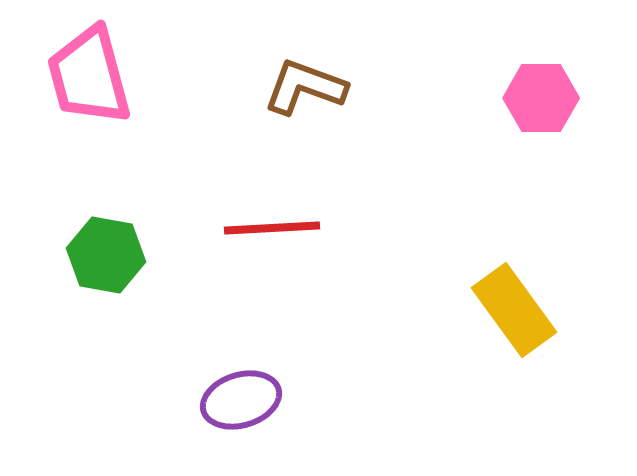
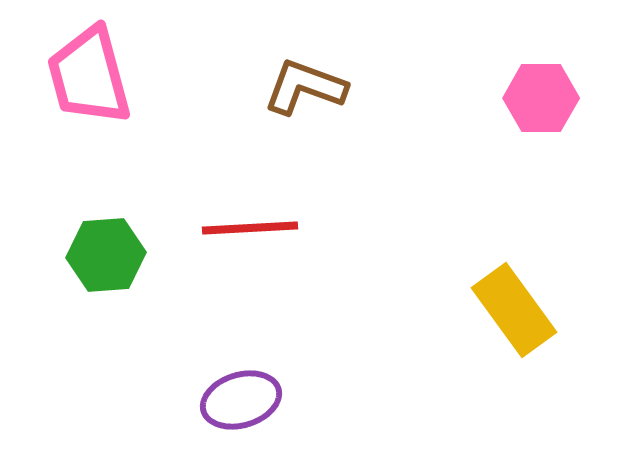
red line: moved 22 px left
green hexagon: rotated 14 degrees counterclockwise
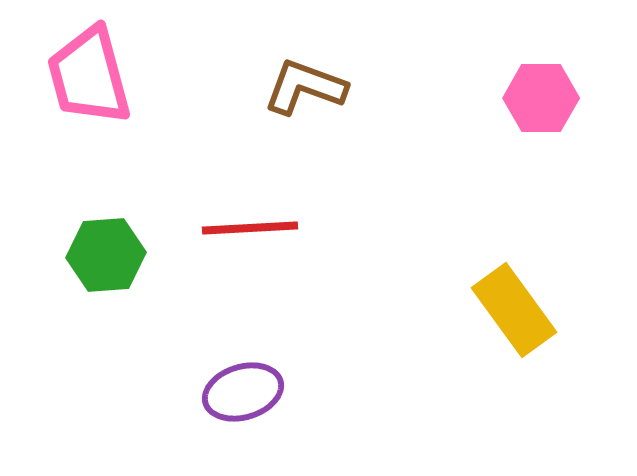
purple ellipse: moved 2 px right, 8 px up
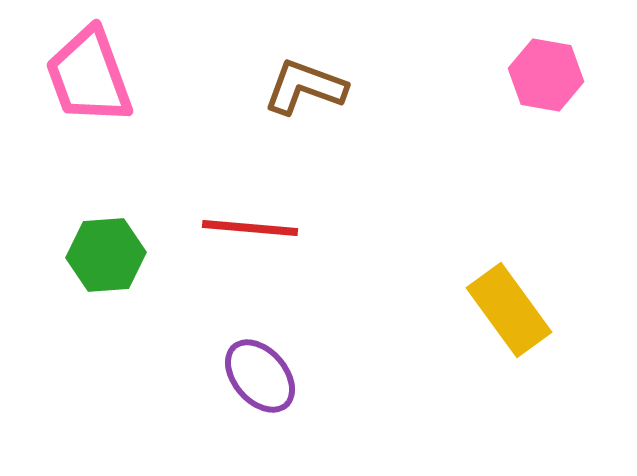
pink trapezoid: rotated 5 degrees counterclockwise
pink hexagon: moved 5 px right, 23 px up; rotated 10 degrees clockwise
red line: rotated 8 degrees clockwise
yellow rectangle: moved 5 px left
purple ellipse: moved 17 px right, 16 px up; rotated 66 degrees clockwise
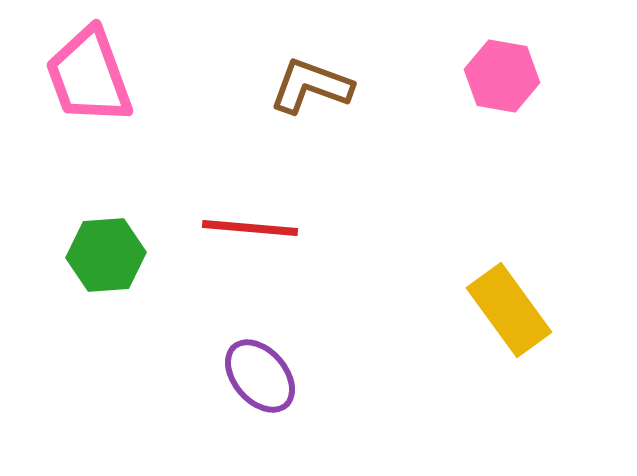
pink hexagon: moved 44 px left, 1 px down
brown L-shape: moved 6 px right, 1 px up
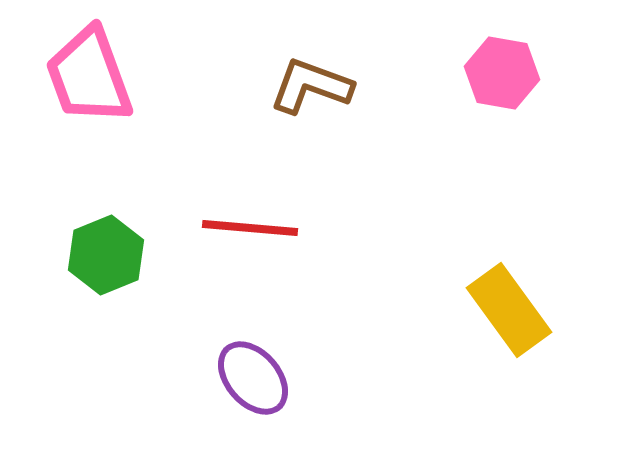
pink hexagon: moved 3 px up
green hexagon: rotated 18 degrees counterclockwise
purple ellipse: moved 7 px left, 2 px down
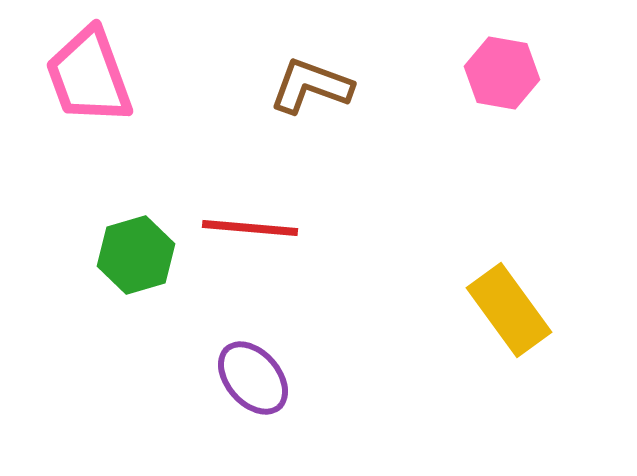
green hexagon: moved 30 px right; rotated 6 degrees clockwise
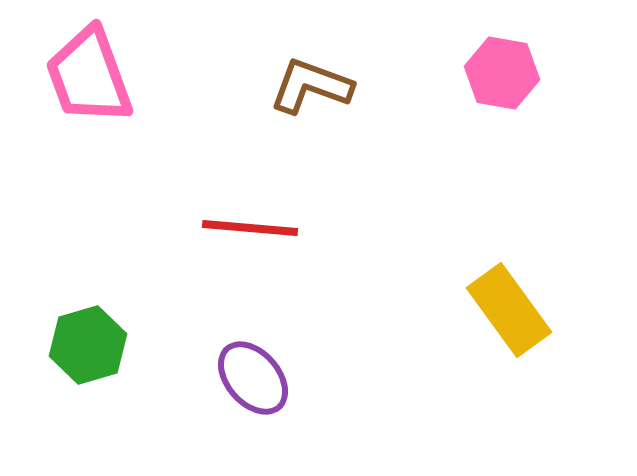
green hexagon: moved 48 px left, 90 px down
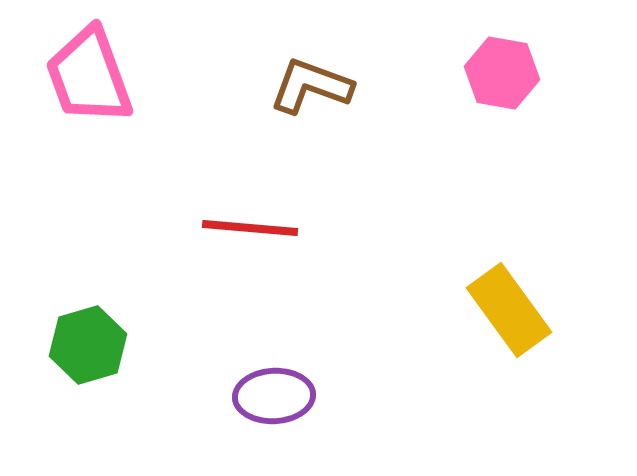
purple ellipse: moved 21 px right, 18 px down; rotated 52 degrees counterclockwise
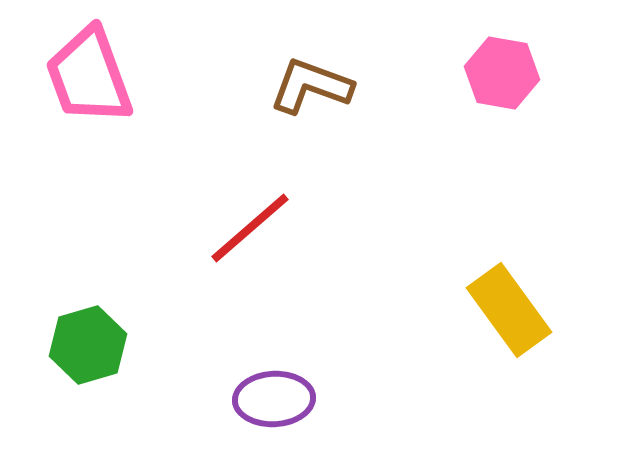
red line: rotated 46 degrees counterclockwise
purple ellipse: moved 3 px down
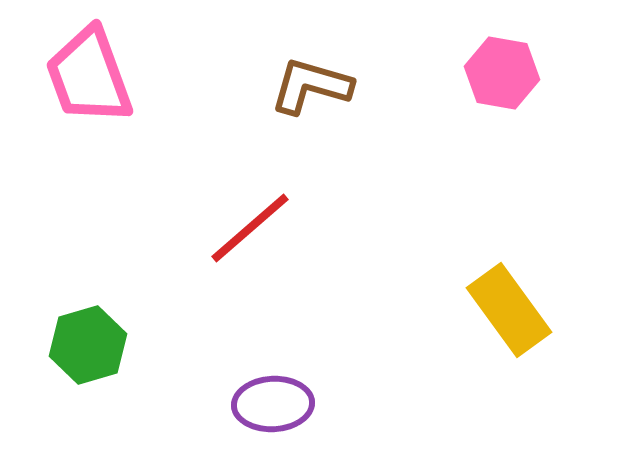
brown L-shape: rotated 4 degrees counterclockwise
purple ellipse: moved 1 px left, 5 px down
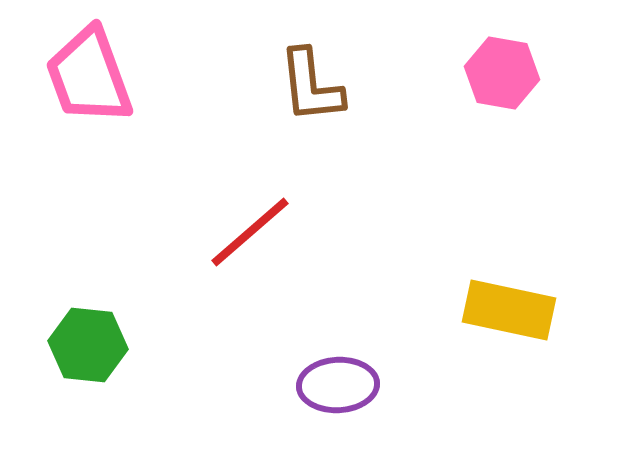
brown L-shape: rotated 112 degrees counterclockwise
red line: moved 4 px down
yellow rectangle: rotated 42 degrees counterclockwise
green hexagon: rotated 22 degrees clockwise
purple ellipse: moved 65 px right, 19 px up
